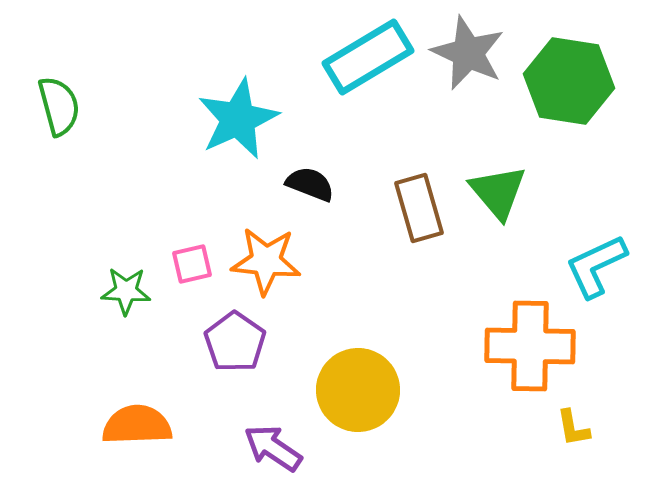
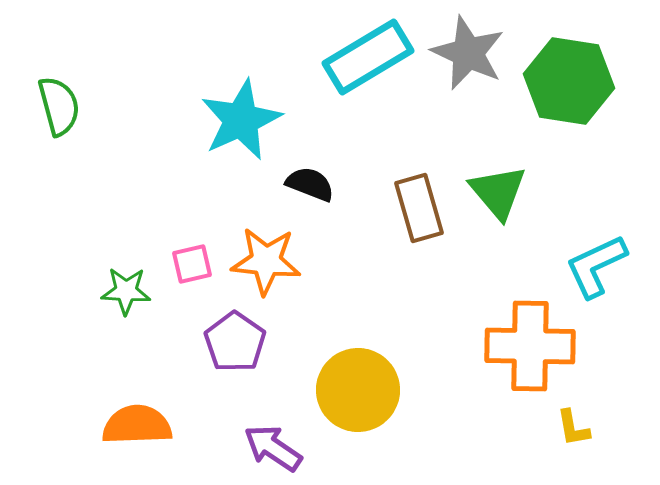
cyan star: moved 3 px right, 1 px down
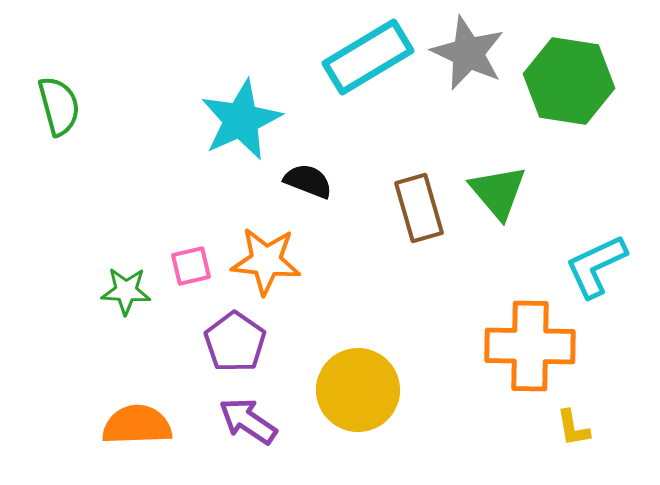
black semicircle: moved 2 px left, 3 px up
pink square: moved 1 px left, 2 px down
purple arrow: moved 25 px left, 27 px up
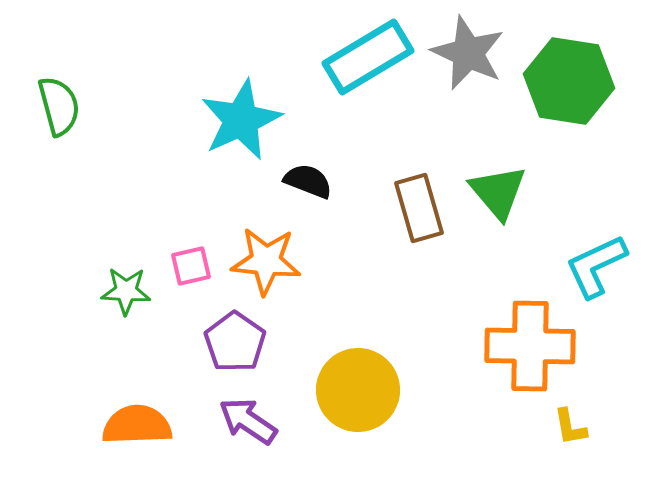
yellow L-shape: moved 3 px left, 1 px up
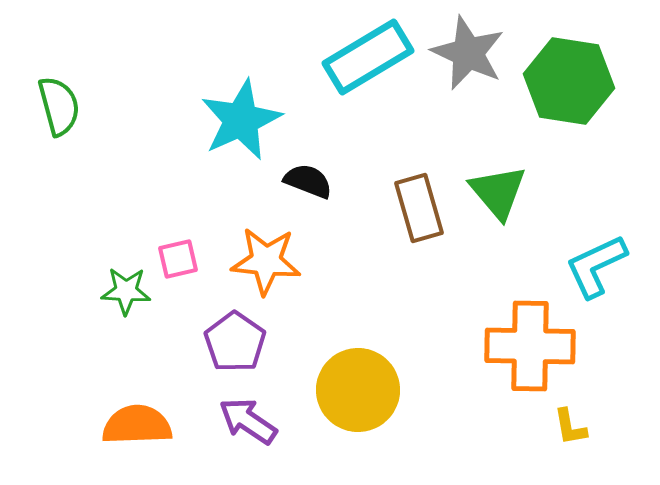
pink square: moved 13 px left, 7 px up
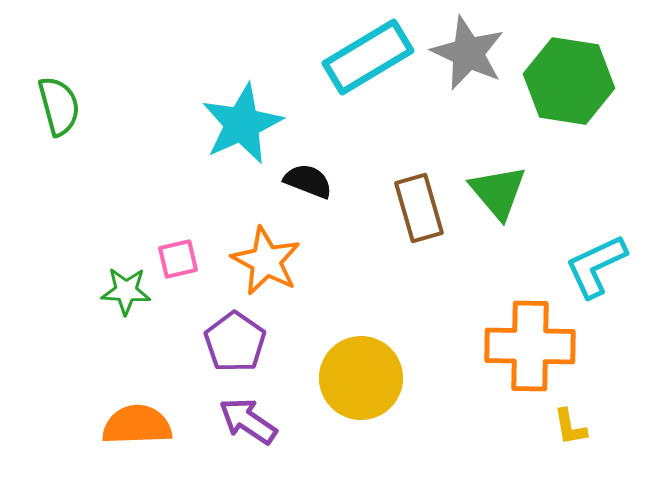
cyan star: moved 1 px right, 4 px down
orange star: rotated 22 degrees clockwise
yellow circle: moved 3 px right, 12 px up
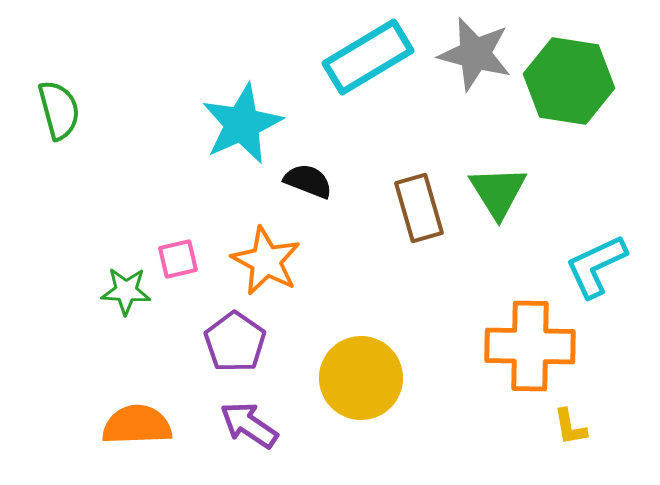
gray star: moved 7 px right, 1 px down; rotated 10 degrees counterclockwise
green semicircle: moved 4 px down
green triangle: rotated 8 degrees clockwise
purple arrow: moved 1 px right, 4 px down
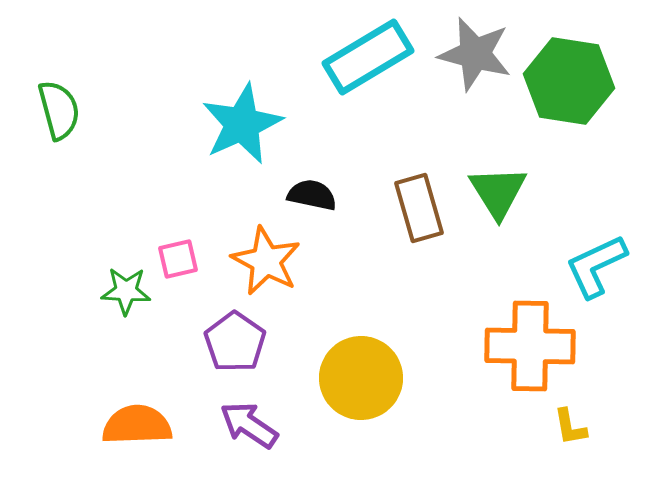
black semicircle: moved 4 px right, 14 px down; rotated 9 degrees counterclockwise
